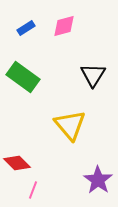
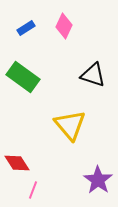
pink diamond: rotated 50 degrees counterclockwise
black triangle: rotated 44 degrees counterclockwise
red diamond: rotated 12 degrees clockwise
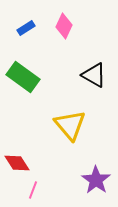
black triangle: moved 1 px right; rotated 12 degrees clockwise
purple star: moved 2 px left
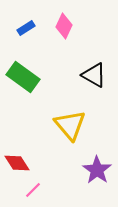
purple star: moved 1 px right, 10 px up
pink line: rotated 24 degrees clockwise
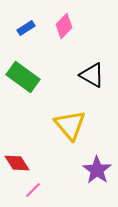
pink diamond: rotated 20 degrees clockwise
black triangle: moved 2 px left
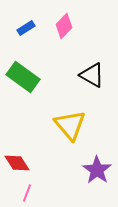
pink line: moved 6 px left, 3 px down; rotated 24 degrees counterclockwise
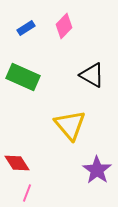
green rectangle: rotated 12 degrees counterclockwise
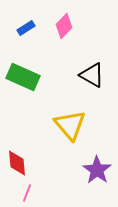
red diamond: rotated 28 degrees clockwise
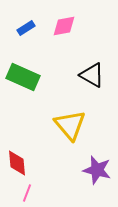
pink diamond: rotated 35 degrees clockwise
purple star: rotated 20 degrees counterclockwise
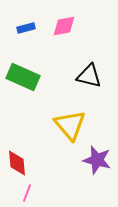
blue rectangle: rotated 18 degrees clockwise
black triangle: moved 3 px left, 1 px down; rotated 16 degrees counterclockwise
purple star: moved 10 px up
